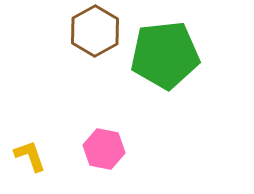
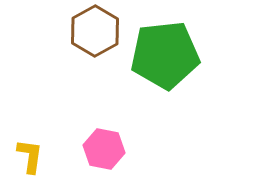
yellow L-shape: rotated 27 degrees clockwise
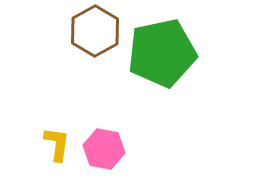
green pentagon: moved 3 px left, 2 px up; rotated 6 degrees counterclockwise
yellow L-shape: moved 27 px right, 12 px up
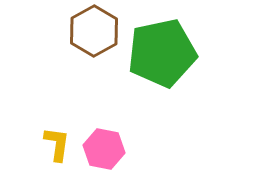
brown hexagon: moved 1 px left
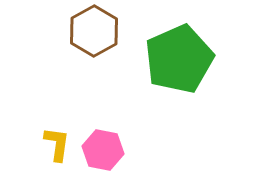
green pentagon: moved 17 px right, 6 px down; rotated 12 degrees counterclockwise
pink hexagon: moved 1 px left, 1 px down
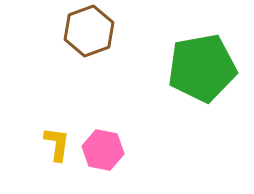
brown hexagon: moved 5 px left; rotated 9 degrees clockwise
green pentagon: moved 23 px right, 9 px down; rotated 14 degrees clockwise
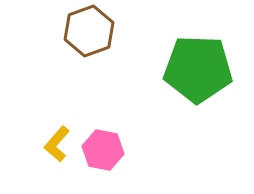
green pentagon: moved 4 px left, 1 px down; rotated 12 degrees clockwise
yellow L-shape: rotated 147 degrees counterclockwise
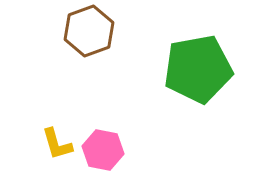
green pentagon: rotated 12 degrees counterclockwise
yellow L-shape: rotated 57 degrees counterclockwise
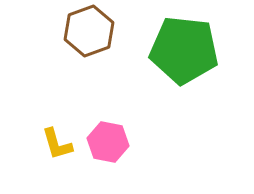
green pentagon: moved 14 px left, 19 px up; rotated 16 degrees clockwise
pink hexagon: moved 5 px right, 8 px up
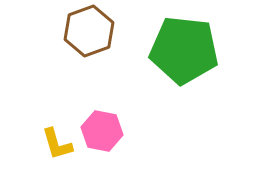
pink hexagon: moved 6 px left, 11 px up
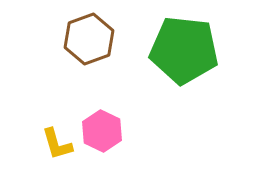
brown hexagon: moved 8 px down
pink hexagon: rotated 15 degrees clockwise
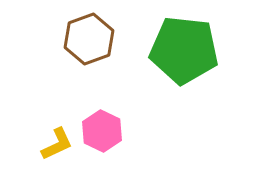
yellow L-shape: rotated 99 degrees counterclockwise
